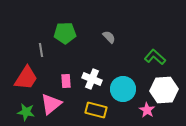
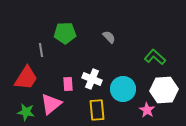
pink rectangle: moved 2 px right, 3 px down
yellow rectangle: moved 1 px right; rotated 70 degrees clockwise
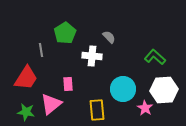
green pentagon: rotated 30 degrees counterclockwise
white cross: moved 23 px up; rotated 18 degrees counterclockwise
pink star: moved 2 px left, 2 px up
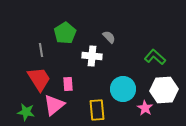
red trapezoid: moved 13 px right, 1 px down; rotated 64 degrees counterclockwise
pink triangle: moved 3 px right, 1 px down
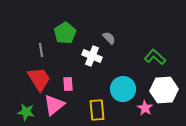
gray semicircle: moved 1 px down
white cross: rotated 18 degrees clockwise
